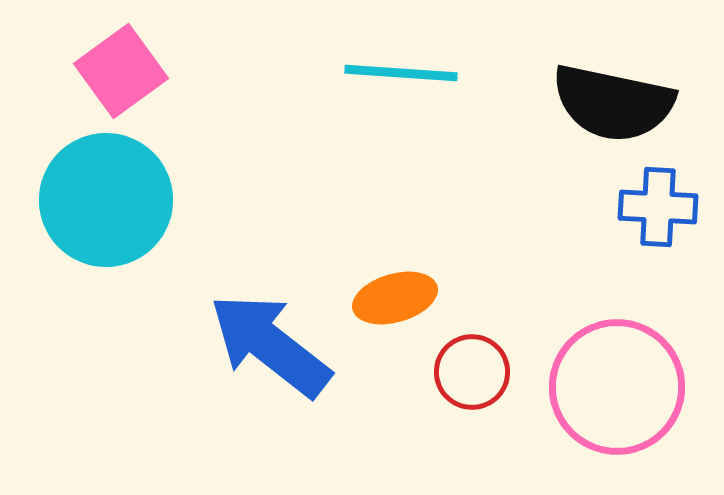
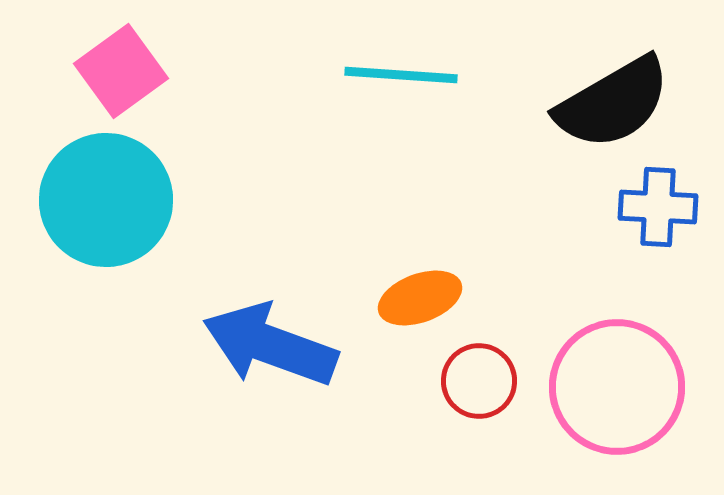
cyan line: moved 2 px down
black semicircle: rotated 42 degrees counterclockwise
orange ellipse: moved 25 px right; rotated 4 degrees counterclockwise
blue arrow: rotated 18 degrees counterclockwise
red circle: moved 7 px right, 9 px down
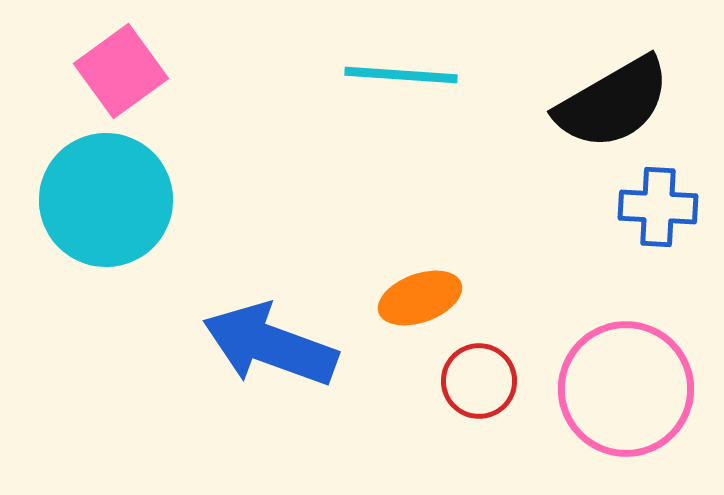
pink circle: moved 9 px right, 2 px down
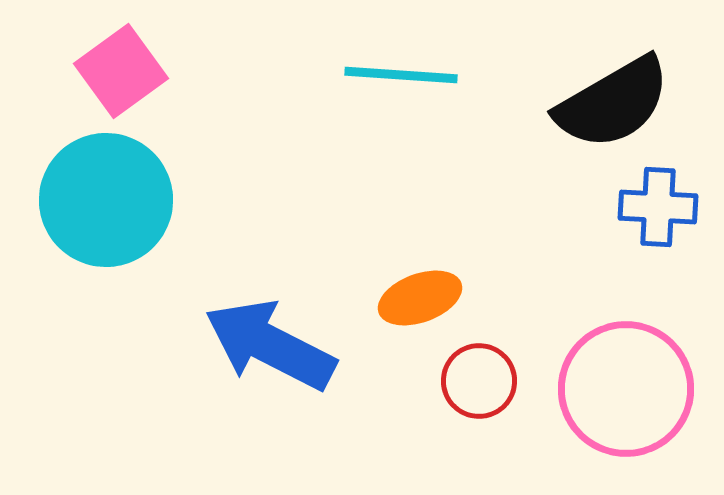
blue arrow: rotated 7 degrees clockwise
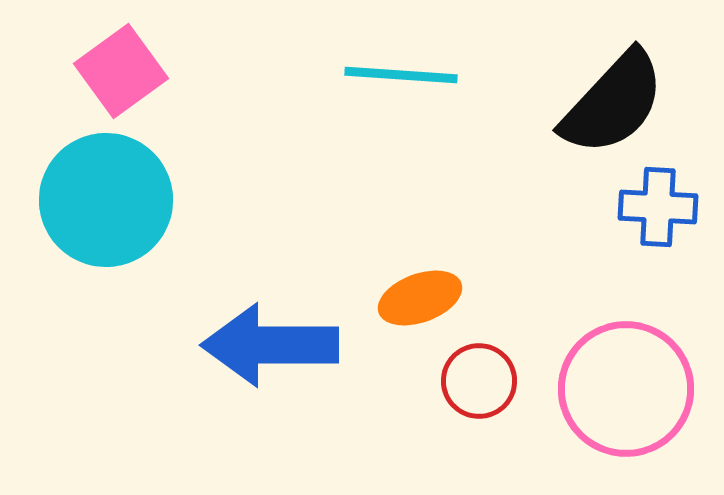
black semicircle: rotated 17 degrees counterclockwise
blue arrow: rotated 27 degrees counterclockwise
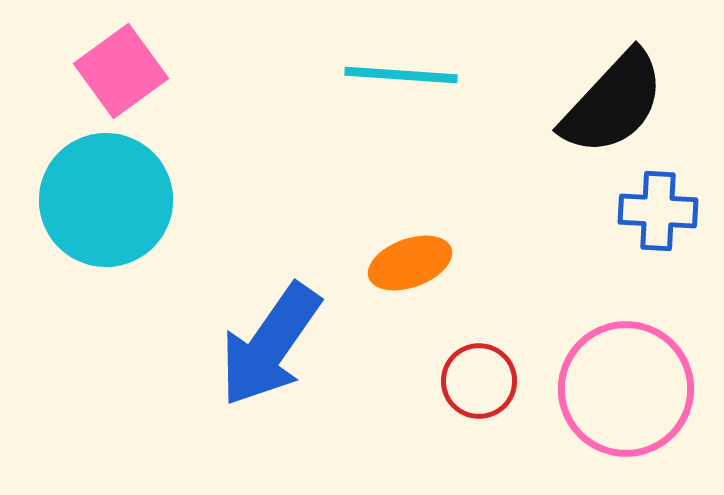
blue cross: moved 4 px down
orange ellipse: moved 10 px left, 35 px up
blue arrow: rotated 55 degrees counterclockwise
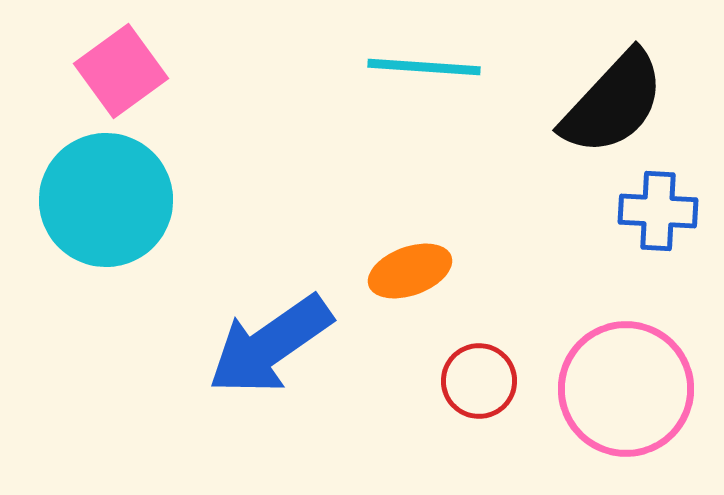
cyan line: moved 23 px right, 8 px up
orange ellipse: moved 8 px down
blue arrow: rotated 20 degrees clockwise
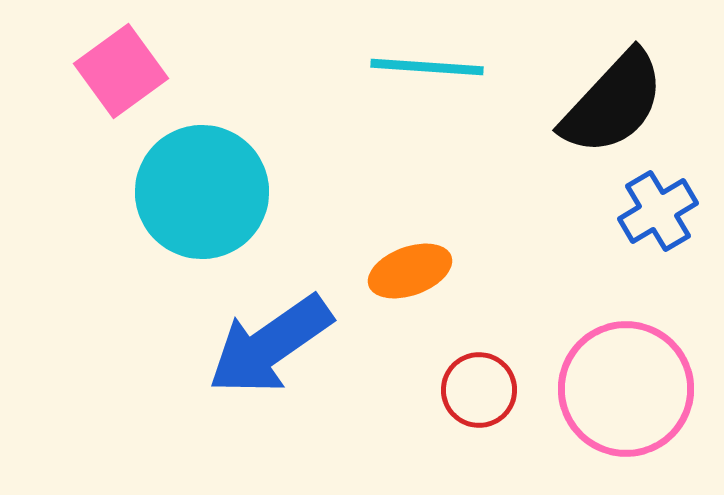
cyan line: moved 3 px right
cyan circle: moved 96 px right, 8 px up
blue cross: rotated 34 degrees counterclockwise
red circle: moved 9 px down
